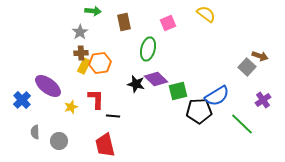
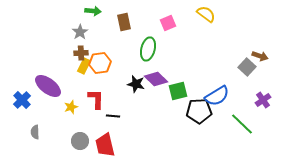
gray circle: moved 21 px right
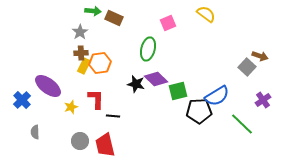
brown rectangle: moved 10 px left, 4 px up; rotated 54 degrees counterclockwise
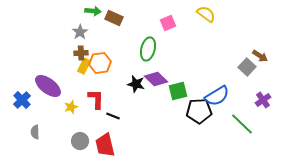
brown arrow: rotated 14 degrees clockwise
black line: rotated 16 degrees clockwise
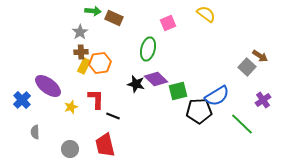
brown cross: moved 1 px up
gray circle: moved 10 px left, 8 px down
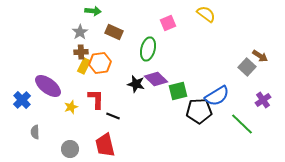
brown rectangle: moved 14 px down
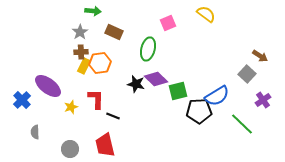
gray square: moved 7 px down
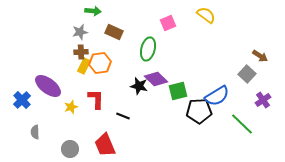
yellow semicircle: moved 1 px down
gray star: rotated 21 degrees clockwise
black star: moved 3 px right, 2 px down
black line: moved 10 px right
red trapezoid: rotated 10 degrees counterclockwise
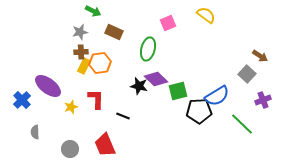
green arrow: rotated 21 degrees clockwise
purple cross: rotated 14 degrees clockwise
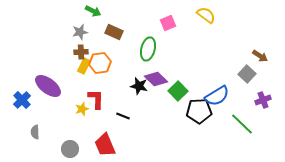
green square: rotated 30 degrees counterclockwise
yellow star: moved 11 px right, 2 px down
